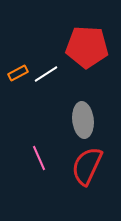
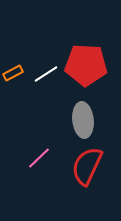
red pentagon: moved 1 px left, 18 px down
orange rectangle: moved 5 px left
pink line: rotated 70 degrees clockwise
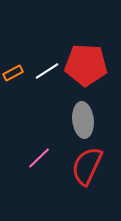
white line: moved 1 px right, 3 px up
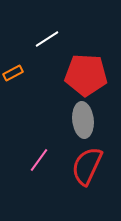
red pentagon: moved 10 px down
white line: moved 32 px up
pink line: moved 2 px down; rotated 10 degrees counterclockwise
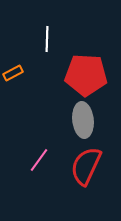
white line: rotated 55 degrees counterclockwise
red semicircle: moved 1 px left
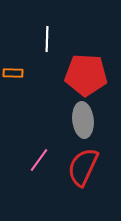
orange rectangle: rotated 30 degrees clockwise
red semicircle: moved 3 px left, 1 px down
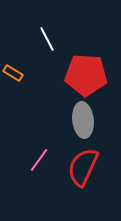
white line: rotated 30 degrees counterclockwise
orange rectangle: rotated 30 degrees clockwise
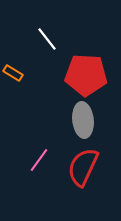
white line: rotated 10 degrees counterclockwise
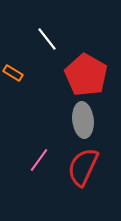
red pentagon: rotated 27 degrees clockwise
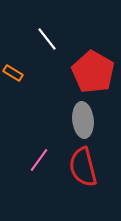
red pentagon: moved 7 px right, 3 px up
red semicircle: rotated 39 degrees counterclockwise
